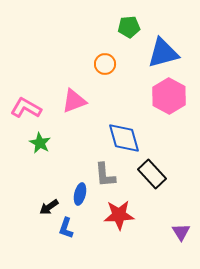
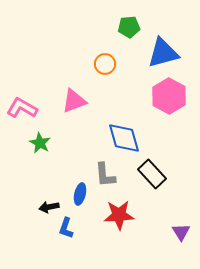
pink L-shape: moved 4 px left
black arrow: rotated 24 degrees clockwise
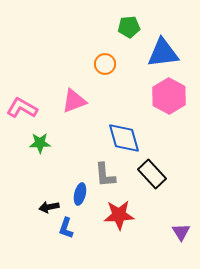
blue triangle: rotated 8 degrees clockwise
green star: rotated 30 degrees counterclockwise
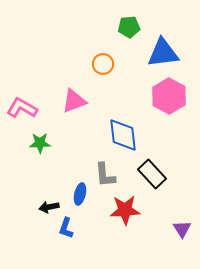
orange circle: moved 2 px left
blue diamond: moved 1 px left, 3 px up; rotated 9 degrees clockwise
red star: moved 6 px right, 5 px up
purple triangle: moved 1 px right, 3 px up
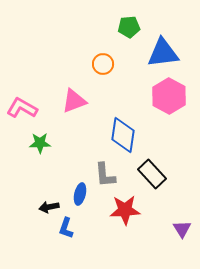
blue diamond: rotated 15 degrees clockwise
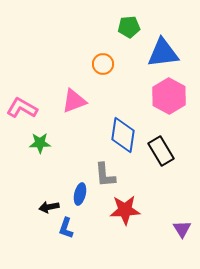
black rectangle: moved 9 px right, 23 px up; rotated 12 degrees clockwise
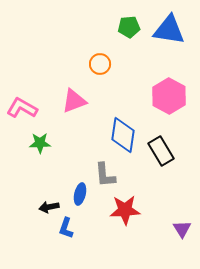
blue triangle: moved 6 px right, 23 px up; rotated 16 degrees clockwise
orange circle: moved 3 px left
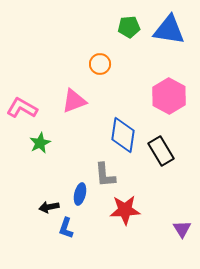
green star: rotated 25 degrees counterclockwise
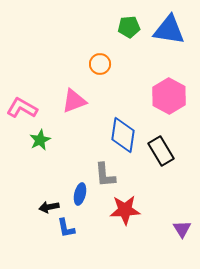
green star: moved 3 px up
blue L-shape: rotated 30 degrees counterclockwise
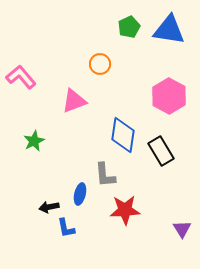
green pentagon: rotated 20 degrees counterclockwise
pink L-shape: moved 1 px left, 31 px up; rotated 20 degrees clockwise
green star: moved 6 px left, 1 px down
